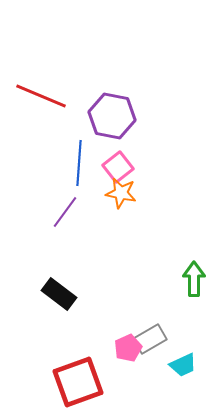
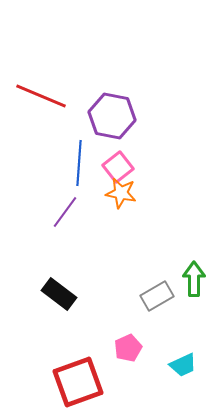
gray rectangle: moved 7 px right, 43 px up
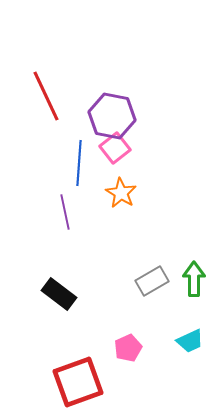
red line: moved 5 px right; rotated 42 degrees clockwise
pink square: moved 3 px left, 19 px up
orange star: rotated 20 degrees clockwise
purple line: rotated 48 degrees counterclockwise
gray rectangle: moved 5 px left, 15 px up
cyan trapezoid: moved 7 px right, 24 px up
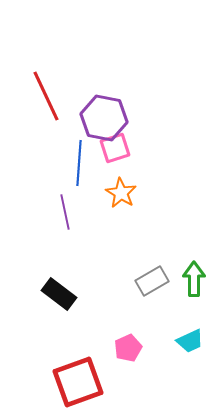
purple hexagon: moved 8 px left, 2 px down
pink square: rotated 20 degrees clockwise
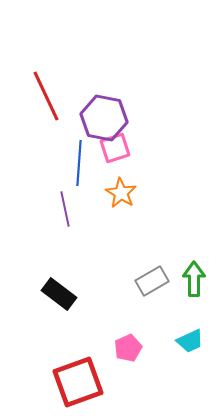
purple line: moved 3 px up
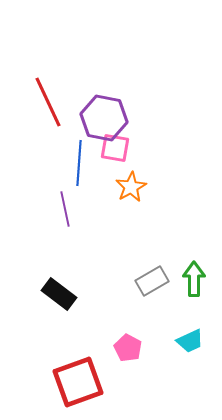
red line: moved 2 px right, 6 px down
pink square: rotated 28 degrees clockwise
orange star: moved 10 px right, 6 px up; rotated 12 degrees clockwise
pink pentagon: rotated 20 degrees counterclockwise
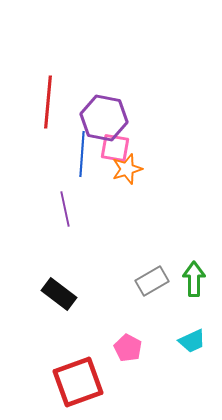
red line: rotated 30 degrees clockwise
blue line: moved 3 px right, 9 px up
orange star: moved 4 px left, 18 px up; rotated 12 degrees clockwise
cyan trapezoid: moved 2 px right
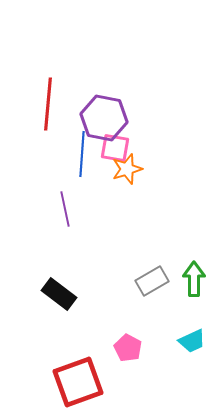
red line: moved 2 px down
